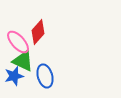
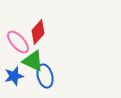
green triangle: moved 10 px right
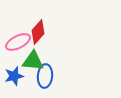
pink ellipse: rotated 75 degrees counterclockwise
green triangle: rotated 20 degrees counterclockwise
blue ellipse: rotated 20 degrees clockwise
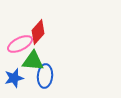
pink ellipse: moved 2 px right, 2 px down
blue star: moved 2 px down
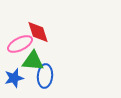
red diamond: rotated 60 degrees counterclockwise
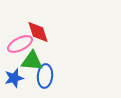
green triangle: moved 1 px left
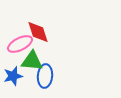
blue star: moved 1 px left, 2 px up
